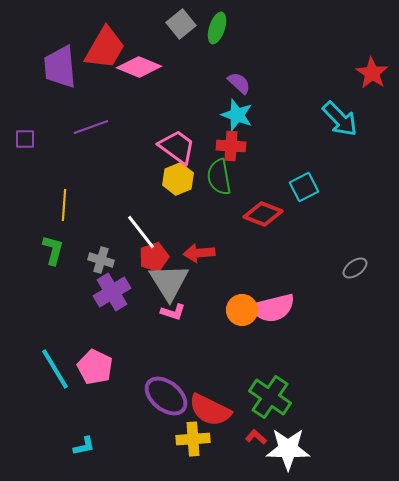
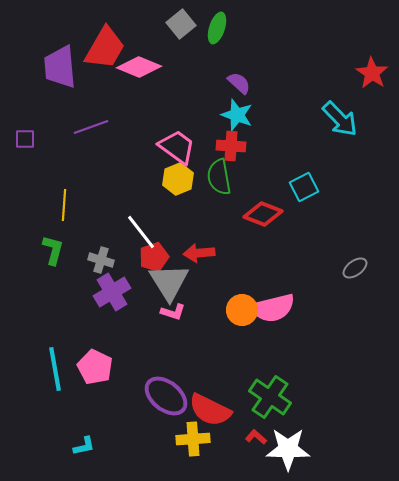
cyan line: rotated 21 degrees clockwise
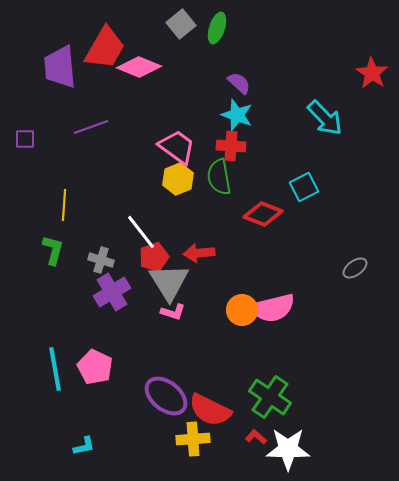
cyan arrow: moved 15 px left, 1 px up
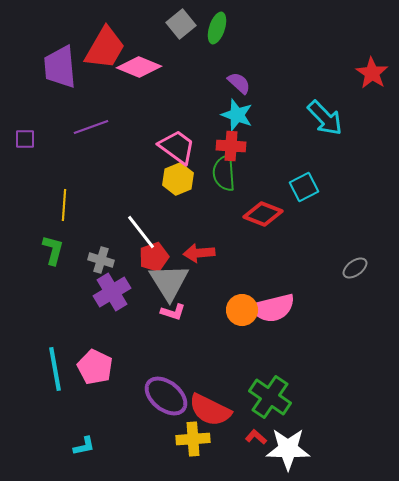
green semicircle: moved 5 px right, 4 px up; rotated 6 degrees clockwise
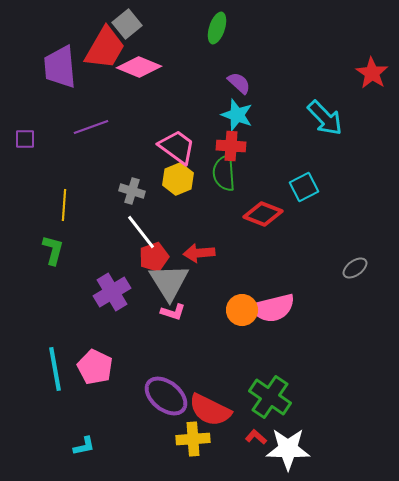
gray square: moved 54 px left
gray cross: moved 31 px right, 69 px up
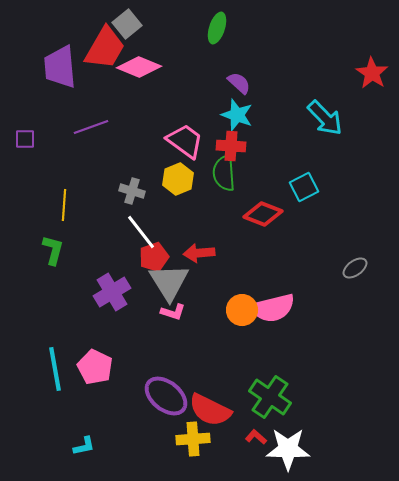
pink trapezoid: moved 8 px right, 6 px up
